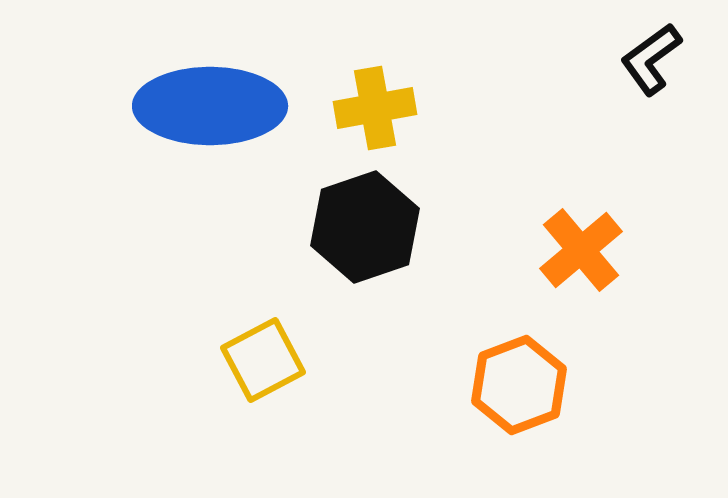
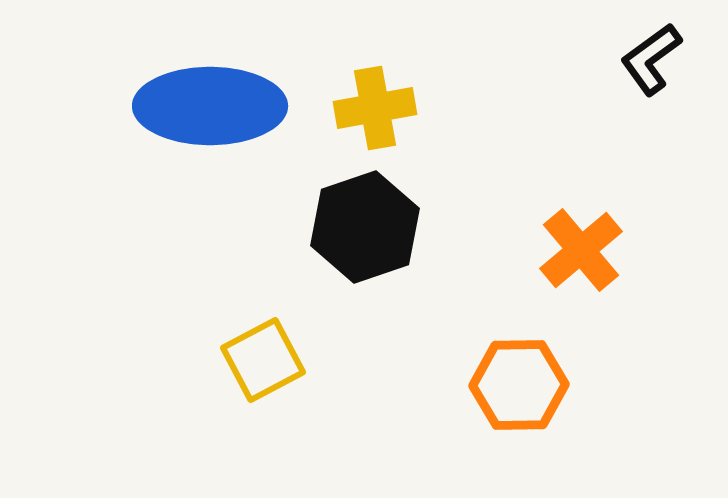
orange hexagon: rotated 20 degrees clockwise
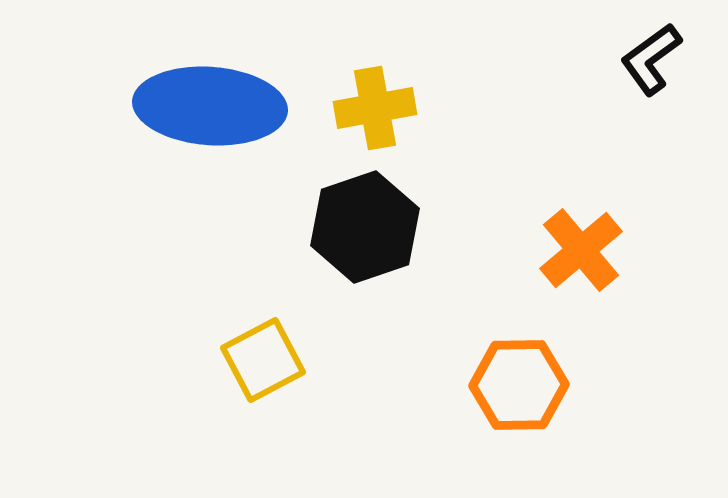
blue ellipse: rotated 4 degrees clockwise
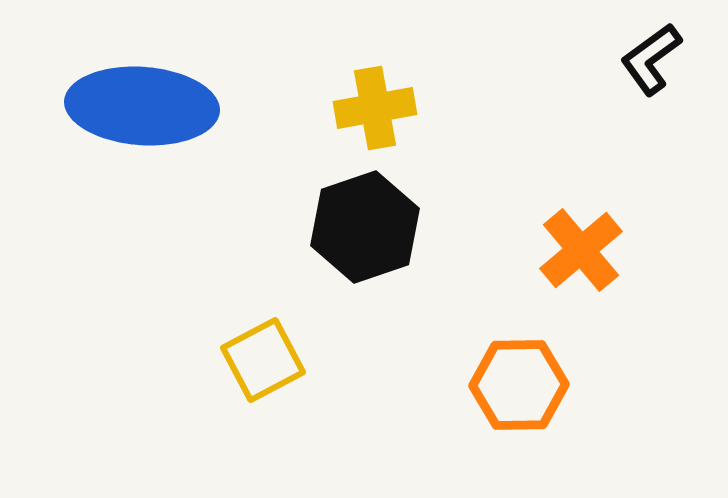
blue ellipse: moved 68 px left
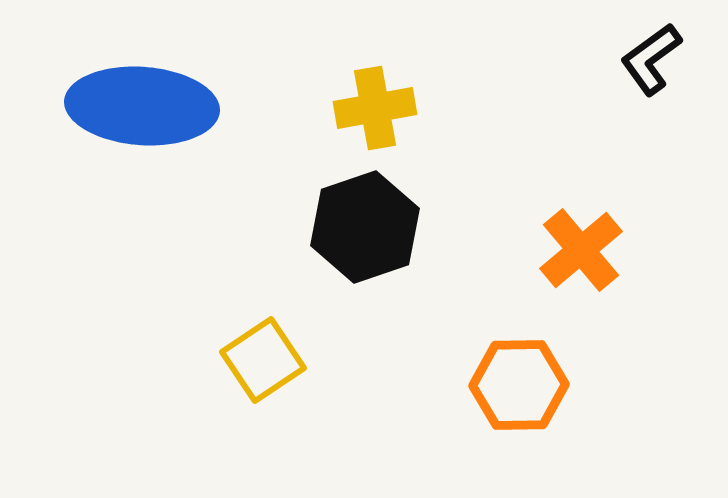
yellow square: rotated 6 degrees counterclockwise
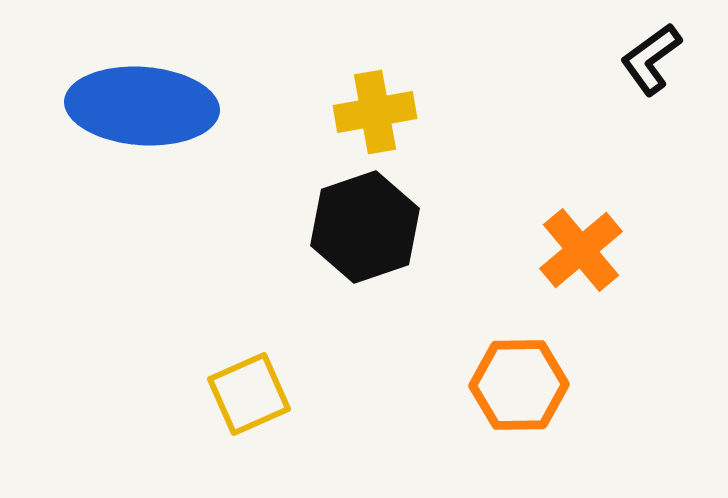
yellow cross: moved 4 px down
yellow square: moved 14 px left, 34 px down; rotated 10 degrees clockwise
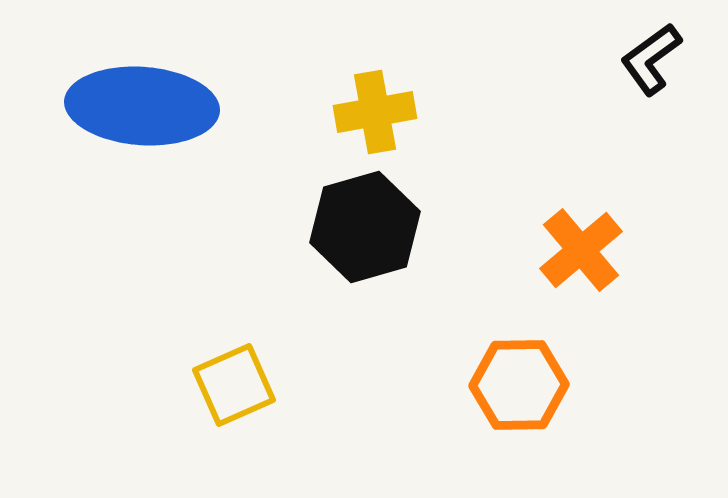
black hexagon: rotated 3 degrees clockwise
yellow square: moved 15 px left, 9 px up
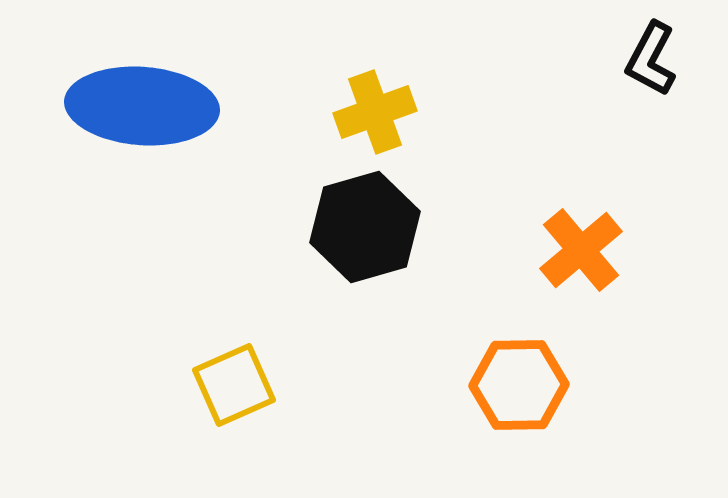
black L-shape: rotated 26 degrees counterclockwise
yellow cross: rotated 10 degrees counterclockwise
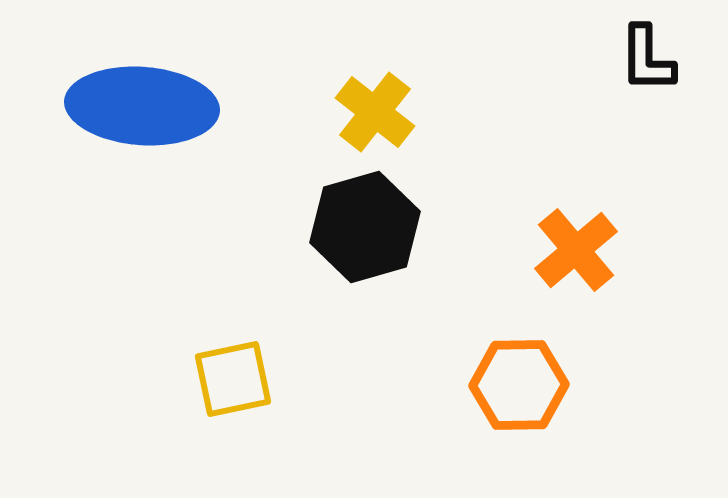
black L-shape: moved 4 px left; rotated 28 degrees counterclockwise
yellow cross: rotated 32 degrees counterclockwise
orange cross: moved 5 px left
yellow square: moved 1 px left, 6 px up; rotated 12 degrees clockwise
